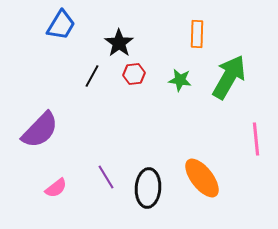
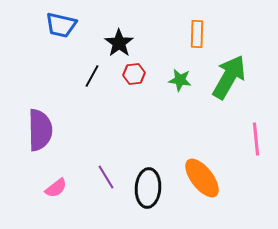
blue trapezoid: rotated 72 degrees clockwise
purple semicircle: rotated 45 degrees counterclockwise
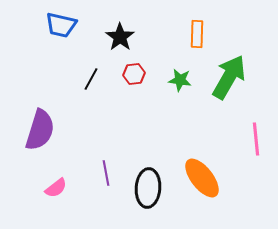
black star: moved 1 px right, 6 px up
black line: moved 1 px left, 3 px down
purple semicircle: rotated 18 degrees clockwise
purple line: moved 4 px up; rotated 20 degrees clockwise
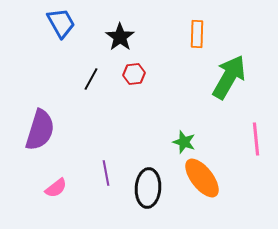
blue trapezoid: moved 2 px up; rotated 132 degrees counterclockwise
green star: moved 4 px right, 62 px down; rotated 10 degrees clockwise
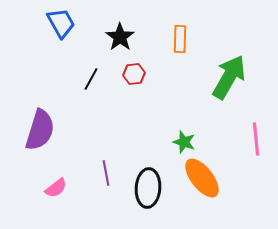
orange rectangle: moved 17 px left, 5 px down
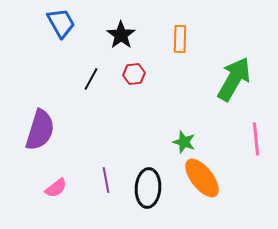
black star: moved 1 px right, 2 px up
green arrow: moved 5 px right, 2 px down
purple line: moved 7 px down
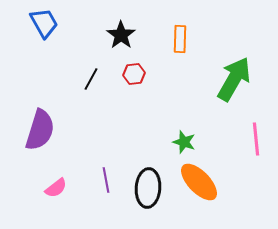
blue trapezoid: moved 17 px left
orange ellipse: moved 3 px left, 4 px down; rotated 6 degrees counterclockwise
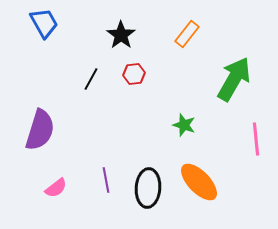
orange rectangle: moved 7 px right, 5 px up; rotated 36 degrees clockwise
green star: moved 17 px up
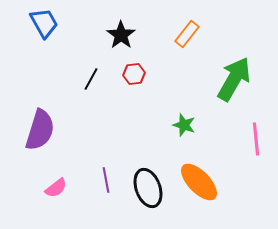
black ellipse: rotated 24 degrees counterclockwise
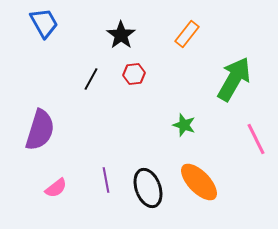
pink line: rotated 20 degrees counterclockwise
